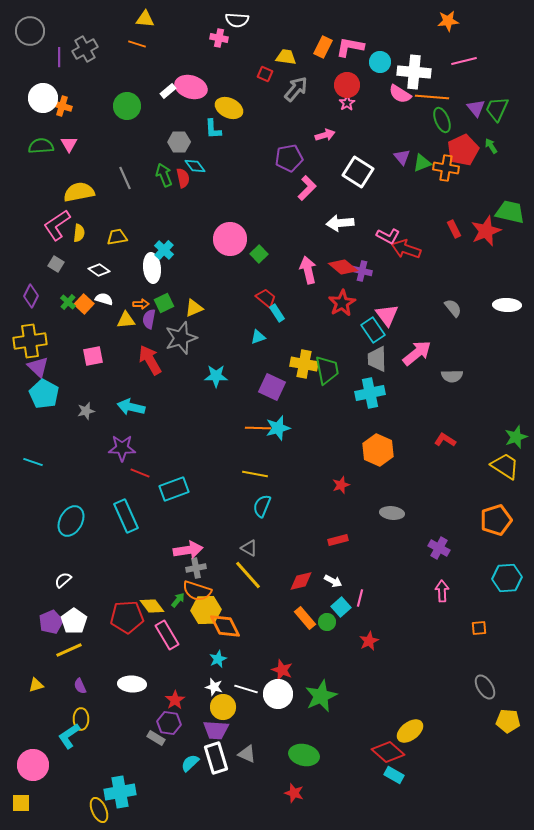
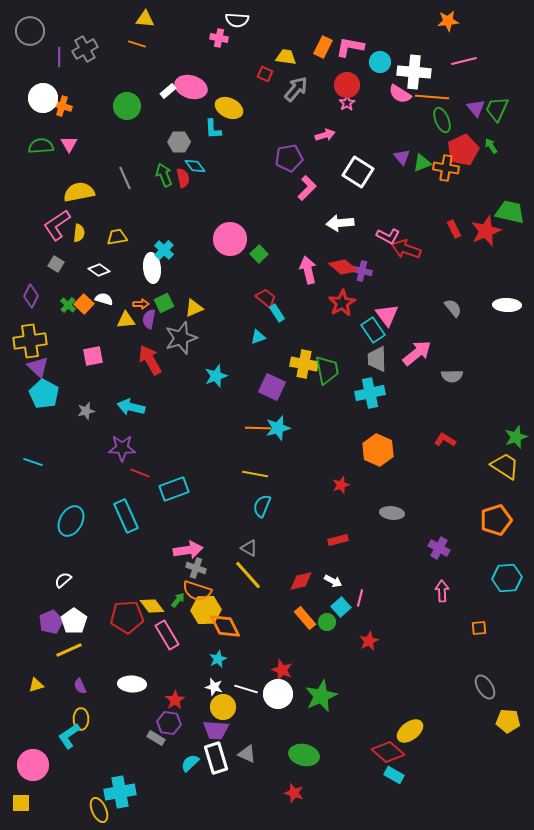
green cross at (68, 302): moved 3 px down
cyan star at (216, 376): rotated 20 degrees counterclockwise
gray cross at (196, 568): rotated 30 degrees clockwise
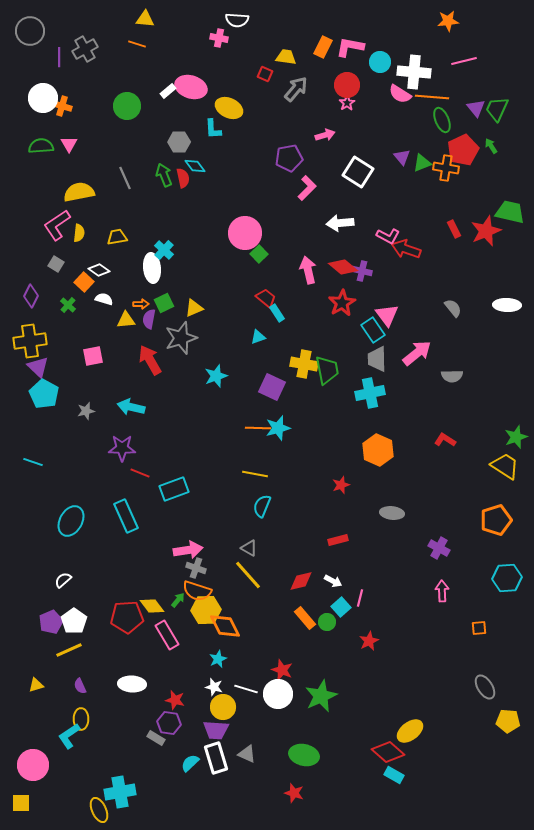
pink circle at (230, 239): moved 15 px right, 6 px up
orange square at (84, 304): moved 22 px up
red star at (175, 700): rotated 24 degrees counterclockwise
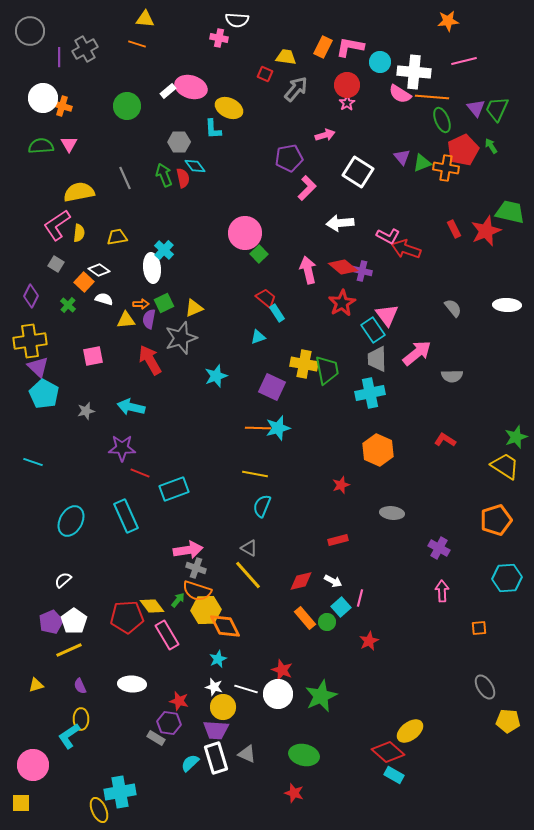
red star at (175, 700): moved 4 px right, 1 px down
